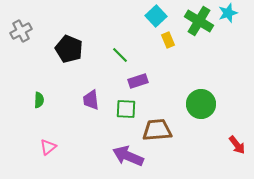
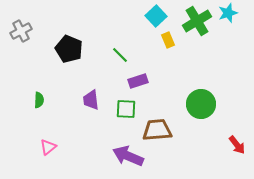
green cross: moved 2 px left; rotated 28 degrees clockwise
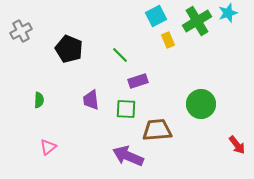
cyan square: rotated 15 degrees clockwise
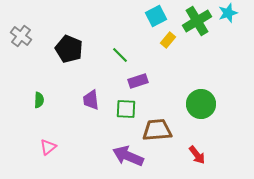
gray cross: moved 5 px down; rotated 25 degrees counterclockwise
yellow rectangle: rotated 63 degrees clockwise
red arrow: moved 40 px left, 10 px down
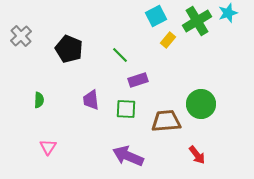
gray cross: rotated 10 degrees clockwise
purple rectangle: moved 1 px up
brown trapezoid: moved 9 px right, 9 px up
pink triangle: rotated 18 degrees counterclockwise
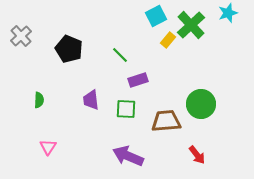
green cross: moved 6 px left, 4 px down; rotated 12 degrees counterclockwise
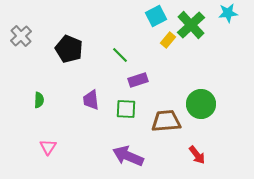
cyan star: rotated 12 degrees clockwise
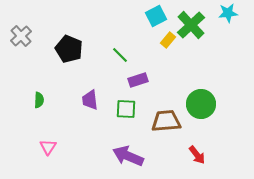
purple trapezoid: moved 1 px left
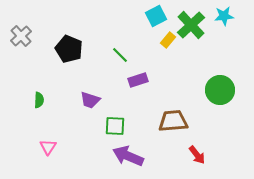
cyan star: moved 4 px left, 3 px down
purple trapezoid: rotated 65 degrees counterclockwise
green circle: moved 19 px right, 14 px up
green square: moved 11 px left, 17 px down
brown trapezoid: moved 7 px right
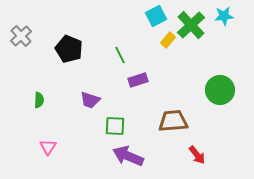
green line: rotated 18 degrees clockwise
